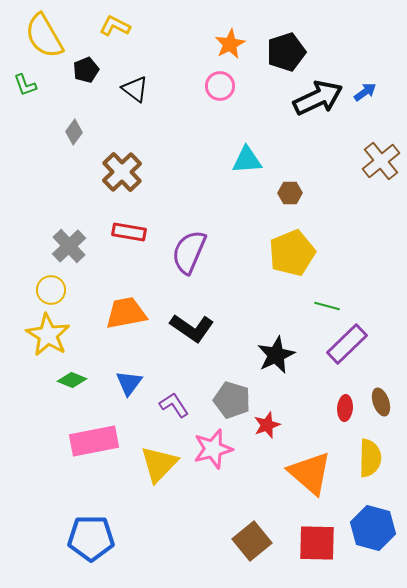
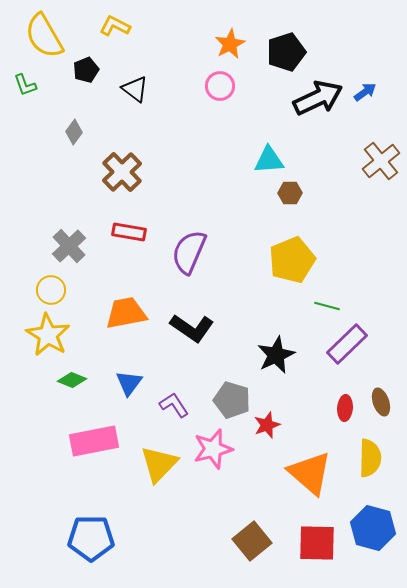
cyan triangle at (247, 160): moved 22 px right
yellow pentagon at (292, 253): moved 7 px down
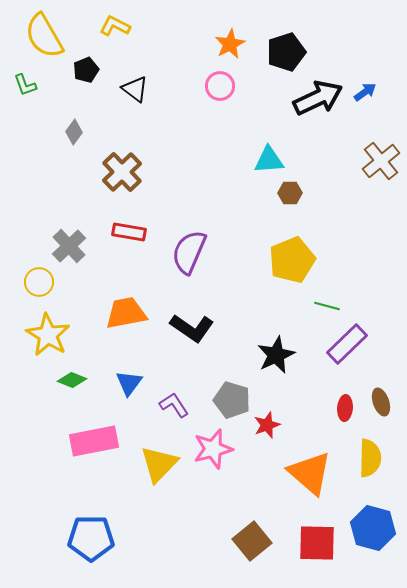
yellow circle at (51, 290): moved 12 px left, 8 px up
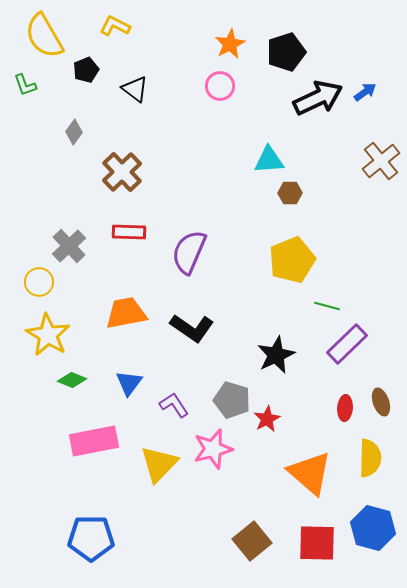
red rectangle at (129, 232): rotated 8 degrees counterclockwise
red star at (267, 425): moved 6 px up; rotated 8 degrees counterclockwise
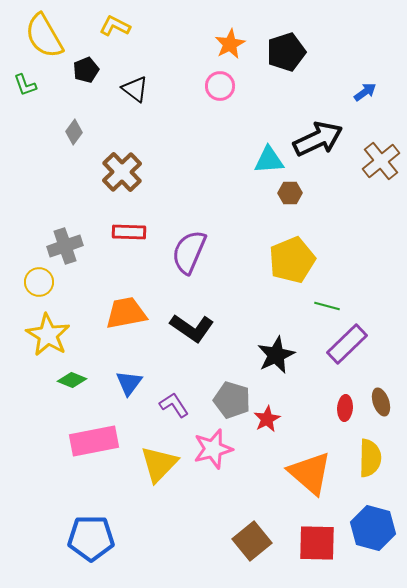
black arrow at (318, 98): moved 41 px down
gray cross at (69, 246): moved 4 px left; rotated 24 degrees clockwise
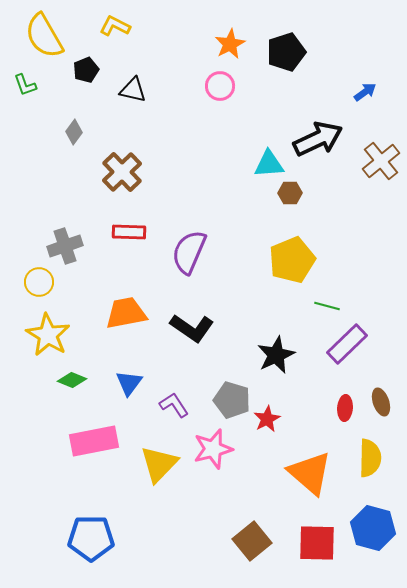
black triangle at (135, 89): moved 2 px left, 1 px down; rotated 24 degrees counterclockwise
cyan triangle at (269, 160): moved 4 px down
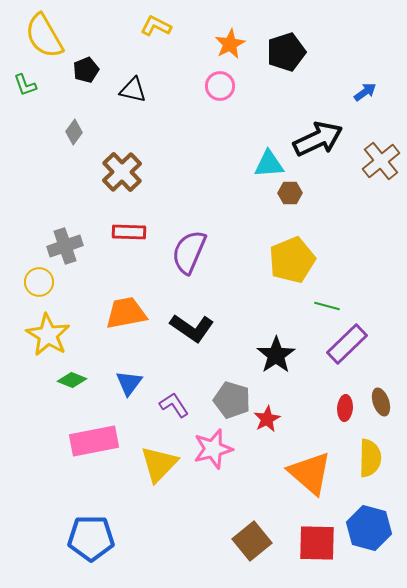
yellow L-shape at (115, 26): moved 41 px right
black star at (276, 355): rotated 9 degrees counterclockwise
blue hexagon at (373, 528): moved 4 px left
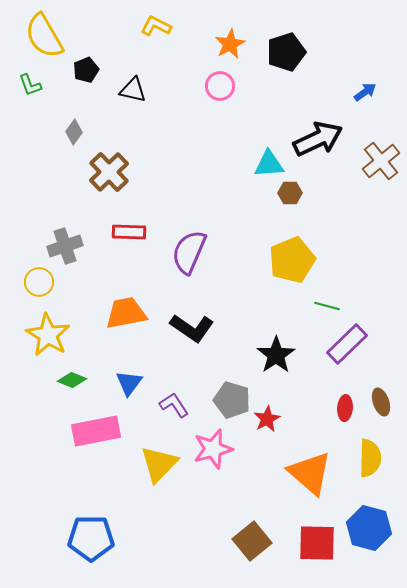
green L-shape at (25, 85): moved 5 px right
brown cross at (122, 172): moved 13 px left
pink rectangle at (94, 441): moved 2 px right, 10 px up
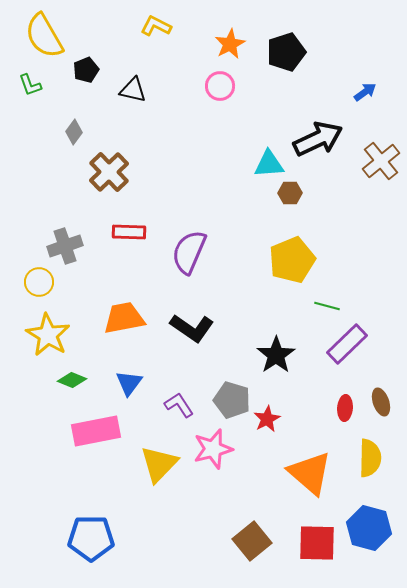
orange trapezoid at (126, 313): moved 2 px left, 5 px down
purple L-shape at (174, 405): moved 5 px right
